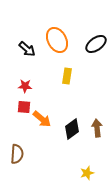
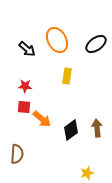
black diamond: moved 1 px left, 1 px down
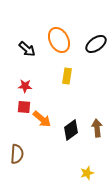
orange ellipse: moved 2 px right
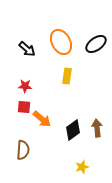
orange ellipse: moved 2 px right, 2 px down
black diamond: moved 2 px right
brown semicircle: moved 6 px right, 4 px up
yellow star: moved 5 px left, 6 px up
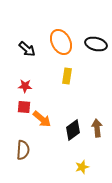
black ellipse: rotated 50 degrees clockwise
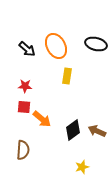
orange ellipse: moved 5 px left, 4 px down
brown arrow: moved 3 px down; rotated 60 degrees counterclockwise
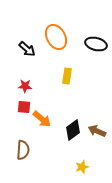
orange ellipse: moved 9 px up
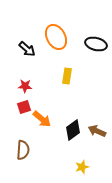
red square: rotated 24 degrees counterclockwise
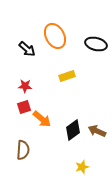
orange ellipse: moved 1 px left, 1 px up
yellow rectangle: rotated 63 degrees clockwise
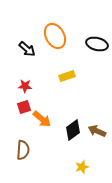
black ellipse: moved 1 px right
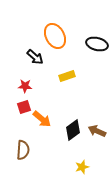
black arrow: moved 8 px right, 8 px down
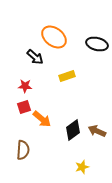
orange ellipse: moved 1 px left, 1 px down; rotated 25 degrees counterclockwise
